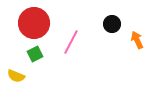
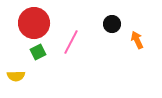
green square: moved 3 px right, 2 px up
yellow semicircle: rotated 24 degrees counterclockwise
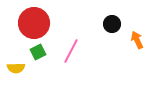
pink line: moved 9 px down
yellow semicircle: moved 8 px up
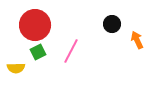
red circle: moved 1 px right, 2 px down
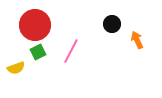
yellow semicircle: rotated 18 degrees counterclockwise
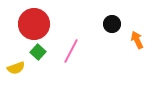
red circle: moved 1 px left, 1 px up
green square: rotated 21 degrees counterclockwise
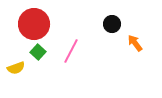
orange arrow: moved 2 px left, 3 px down; rotated 12 degrees counterclockwise
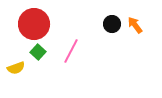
orange arrow: moved 18 px up
